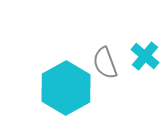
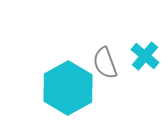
cyan hexagon: moved 2 px right
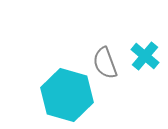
cyan hexagon: moved 1 px left, 7 px down; rotated 15 degrees counterclockwise
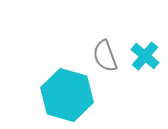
gray semicircle: moved 7 px up
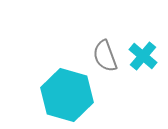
cyan cross: moved 2 px left
